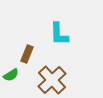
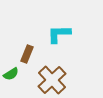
cyan L-shape: rotated 90 degrees clockwise
green semicircle: moved 1 px up
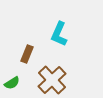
cyan L-shape: rotated 65 degrees counterclockwise
green semicircle: moved 1 px right, 9 px down
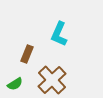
green semicircle: moved 3 px right, 1 px down
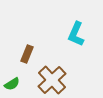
cyan L-shape: moved 17 px right
green semicircle: moved 3 px left
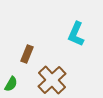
green semicircle: moved 1 px left; rotated 28 degrees counterclockwise
